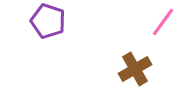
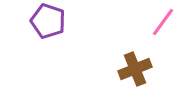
brown cross: rotated 8 degrees clockwise
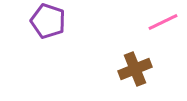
pink line: rotated 28 degrees clockwise
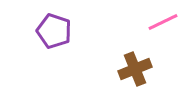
purple pentagon: moved 6 px right, 10 px down
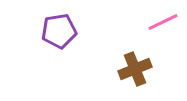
purple pentagon: moved 5 px right; rotated 28 degrees counterclockwise
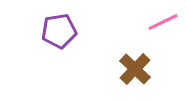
brown cross: rotated 24 degrees counterclockwise
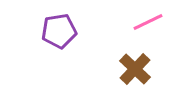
pink line: moved 15 px left
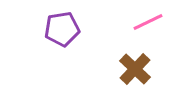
purple pentagon: moved 3 px right, 2 px up
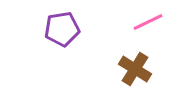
brown cross: rotated 12 degrees counterclockwise
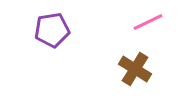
purple pentagon: moved 10 px left, 1 px down
